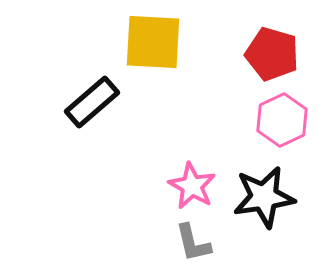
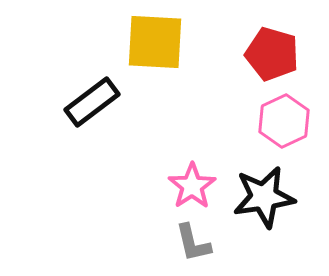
yellow square: moved 2 px right
black rectangle: rotated 4 degrees clockwise
pink hexagon: moved 2 px right, 1 px down
pink star: rotated 9 degrees clockwise
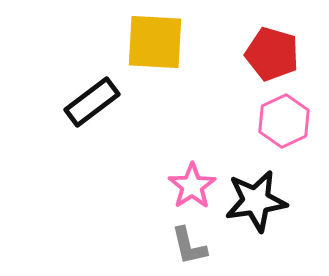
black star: moved 8 px left, 4 px down
gray L-shape: moved 4 px left, 3 px down
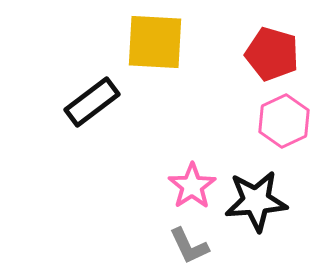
black star: rotated 4 degrees clockwise
gray L-shape: rotated 12 degrees counterclockwise
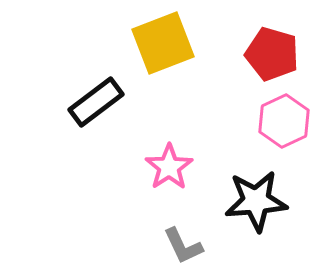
yellow square: moved 8 px right, 1 px down; rotated 24 degrees counterclockwise
black rectangle: moved 4 px right
pink star: moved 23 px left, 19 px up
gray L-shape: moved 6 px left
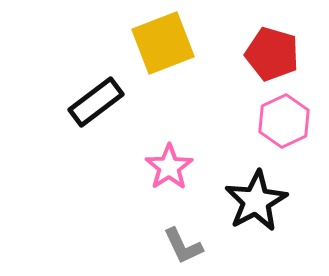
black star: rotated 24 degrees counterclockwise
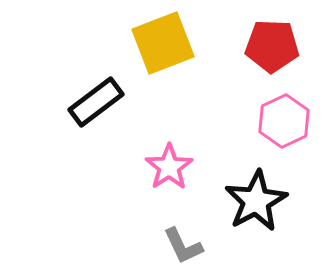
red pentagon: moved 8 px up; rotated 14 degrees counterclockwise
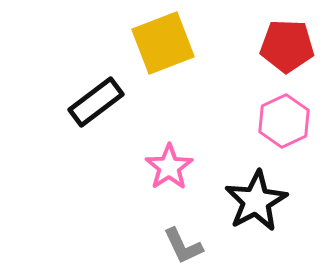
red pentagon: moved 15 px right
